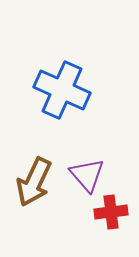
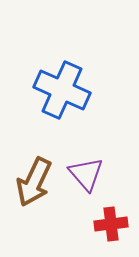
purple triangle: moved 1 px left, 1 px up
red cross: moved 12 px down
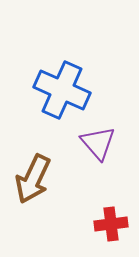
purple triangle: moved 12 px right, 31 px up
brown arrow: moved 1 px left, 3 px up
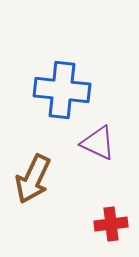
blue cross: rotated 18 degrees counterclockwise
purple triangle: rotated 24 degrees counterclockwise
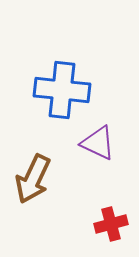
red cross: rotated 8 degrees counterclockwise
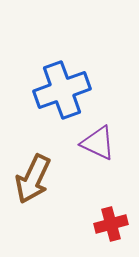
blue cross: rotated 26 degrees counterclockwise
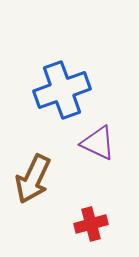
red cross: moved 20 px left
